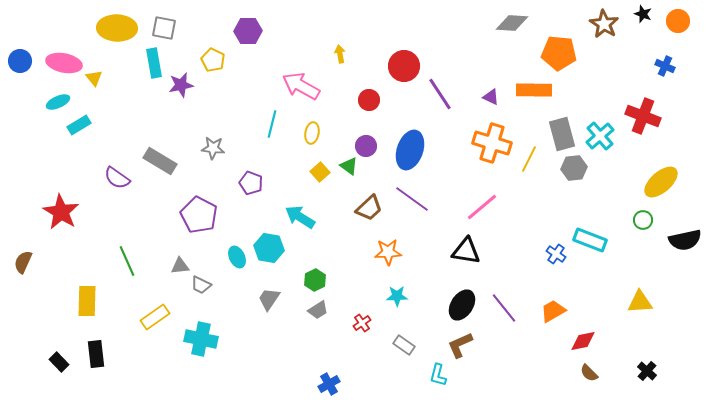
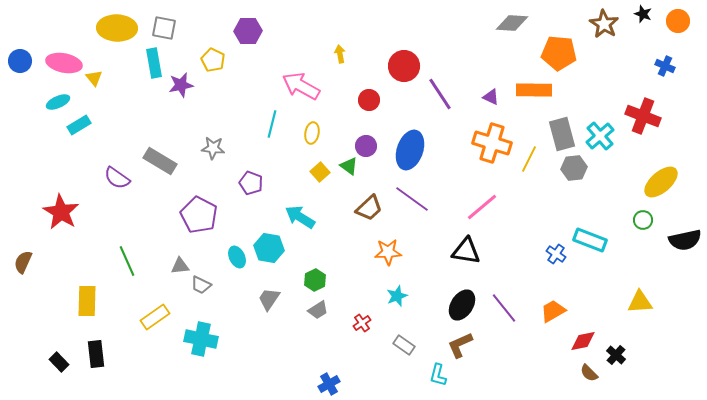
cyan star at (397, 296): rotated 20 degrees counterclockwise
black cross at (647, 371): moved 31 px left, 16 px up
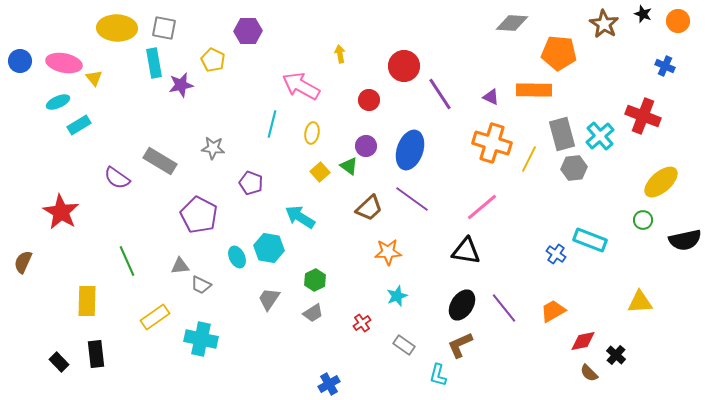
gray trapezoid at (318, 310): moved 5 px left, 3 px down
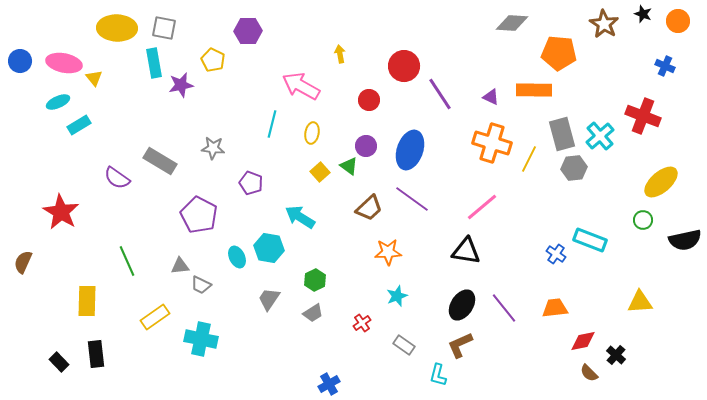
orange trapezoid at (553, 311): moved 2 px right, 3 px up; rotated 24 degrees clockwise
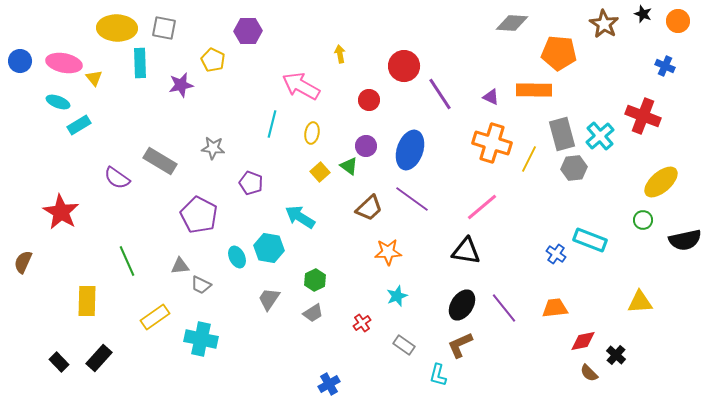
cyan rectangle at (154, 63): moved 14 px left; rotated 8 degrees clockwise
cyan ellipse at (58, 102): rotated 45 degrees clockwise
black rectangle at (96, 354): moved 3 px right, 4 px down; rotated 48 degrees clockwise
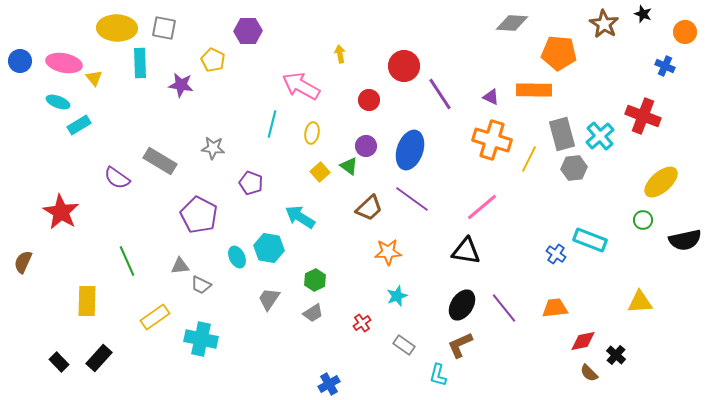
orange circle at (678, 21): moved 7 px right, 11 px down
purple star at (181, 85): rotated 20 degrees clockwise
orange cross at (492, 143): moved 3 px up
